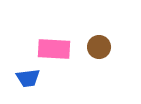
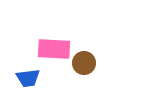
brown circle: moved 15 px left, 16 px down
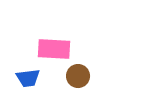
brown circle: moved 6 px left, 13 px down
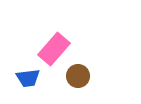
pink rectangle: rotated 52 degrees counterclockwise
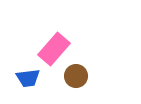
brown circle: moved 2 px left
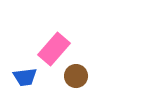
blue trapezoid: moved 3 px left, 1 px up
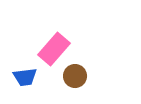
brown circle: moved 1 px left
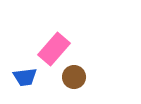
brown circle: moved 1 px left, 1 px down
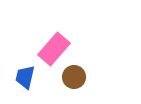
blue trapezoid: rotated 110 degrees clockwise
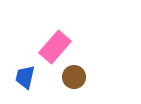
pink rectangle: moved 1 px right, 2 px up
